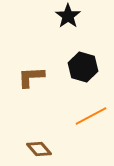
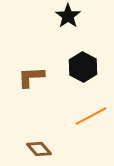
black hexagon: rotated 12 degrees clockwise
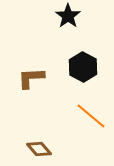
brown L-shape: moved 1 px down
orange line: rotated 68 degrees clockwise
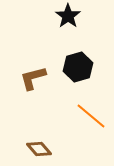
black hexagon: moved 5 px left; rotated 16 degrees clockwise
brown L-shape: moved 2 px right; rotated 12 degrees counterclockwise
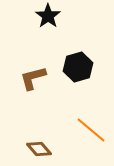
black star: moved 20 px left
orange line: moved 14 px down
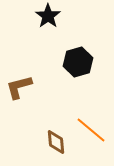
black hexagon: moved 5 px up
brown L-shape: moved 14 px left, 9 px down
brown diamond: moved 17 px right, 7 px up; rotated 35 degrees clockwise
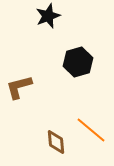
black star: rotated 15 degrees clockwise
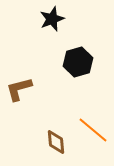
black star: moved 4 px right, 3 px down
brown L-shape: moved 2 px down
orange line: moved 2 px right
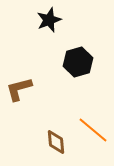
black star: moved 3 px left, 1 px down
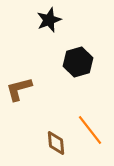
orange line: moved 3 px left; rotated 12 degrees clockwise
brown diamond: moved 1 px down
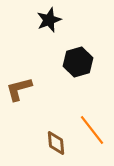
orange line: moved 2 px right
